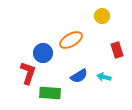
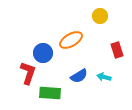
yellow circle: moved 2 px left
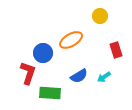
red rectangle: moved 1 px left
cyan arrow: rotated 48 degrees counterclockwise
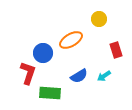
yellow circle: moved 1 px left, 3 px down
cyan arrow: moved 1 px up
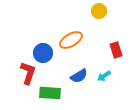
yellow circle: moved 8 px up
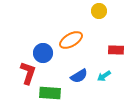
red rectangle: rotated 70 degrees counterclockwise
